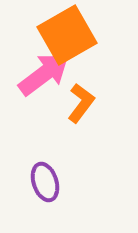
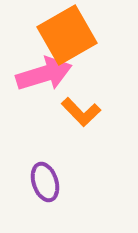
pink arrow: rotated 20 degrees clockwise
orange L-shape: moved 9 px down; rotated 99 degrees clockwise
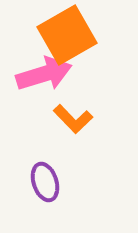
orange L-shape: moved 8 px left, 7 px down
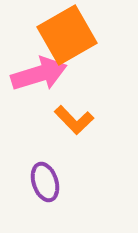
pink arrow: moved 5 px left
orange L-shape: moved 1 px right, 1 px down
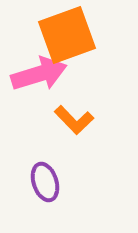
orange square: rotated 10 degrees clockwise
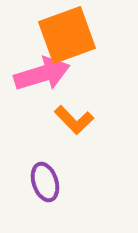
pink arrow: moved 3 px right
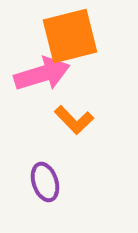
orange square: moved 3 px right, 1 px down; rotated 6 degrees clockwise
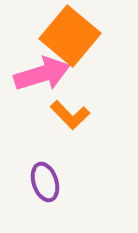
orange square: rotated 36 degrees counterclockwise
orange L-shape: moved 4 px left, 5 px up
